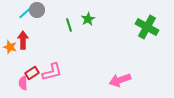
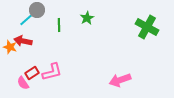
cyan line: moved 1 px right, 7 px down
green star: moved 1 px left, 1 px up
green line: moved 10 px left; rotated 16 degrees clockwise
red arrow: moved 1 px down; rotated 78 degrees counterclockwise
pink semicircle: rotated 32 degrees counterclockwise
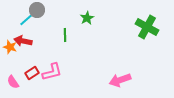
green line: moved 6 px right, 10 px down
pink semicircle: moved 10 px left, 1 px up
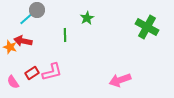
cyan line: moved 1 px up
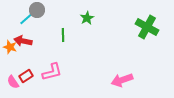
green line: moved 2 px left
red rectangle: moved 6 px left, 3 px down
pink arrow: moved 2 px right
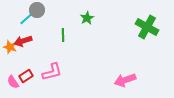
red arrow: rotated 30 degrees counterclockwise
pink arrow: moved 3 px right
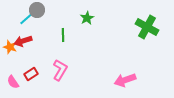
pink L-shape: moved 8 px right, 2 px up; rotated 45 degrees counterclockwise
red rectangle: moved 5 px right, 2 px up
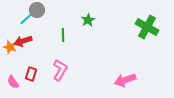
green star: moved 1 px right, 2 px down
red rectangle: rotated 40 degrees counterclockwise
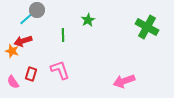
orange star: moved 2 px right, 4 px down
pink L-shape: rotated 50 degrees counterclockwise
pink arrow: moved 1 px left, 1 px down
